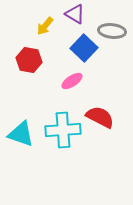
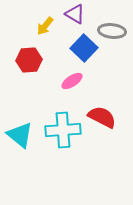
red hexagon: rotated 15 degrees counterclockwise
red semicircle: moved 2 px right
cyan triangle: moved 1 px left, 1 px down; rotated 20 degrees clockwise
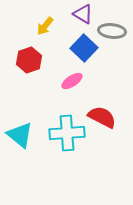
purple triangle: moved 8 px right
red hexagon: rotated 15 degrees counterclockwise
cyan cross: moved 4 px right, 3 px down
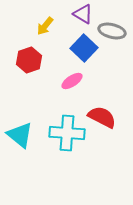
gray ellipse: rotated 8 degrees clockwise
cyan cross: rotated 8 degrees clockwise
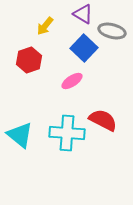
red semicircle: moved 1 px right, 3 px down
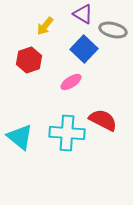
gray ellipse: moved 1 px right, 1 px up
blue square: moved 1 px down
pink ellipse: moved 1 px left, 1 px down
cyan triangle: moved 2 px down
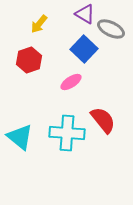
purple triangle: moved 2 px right
yellow arrow: moved 6 px left, 2 px up
gray ellipse: moved 2 px left, 1 px up; rotated 12 degrees clockwise
red semicircle: rotated 24 degrees clockwise
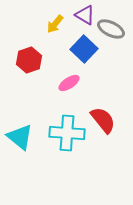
purple triangle: moved 1 px down
yellow arrow: moved 16 px right
pink ellipse: moved 2 px left, 1 px down
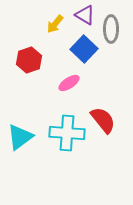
gray ellipse: rotated 64 degrees clockwise
cyan triangle: rotated 44 degrees clockwise
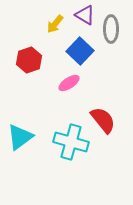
blue square: moved 4 px left, 2 px down
cyan cross: moved 4 px right, 9 px down; rotated 12 degrees clockwise
